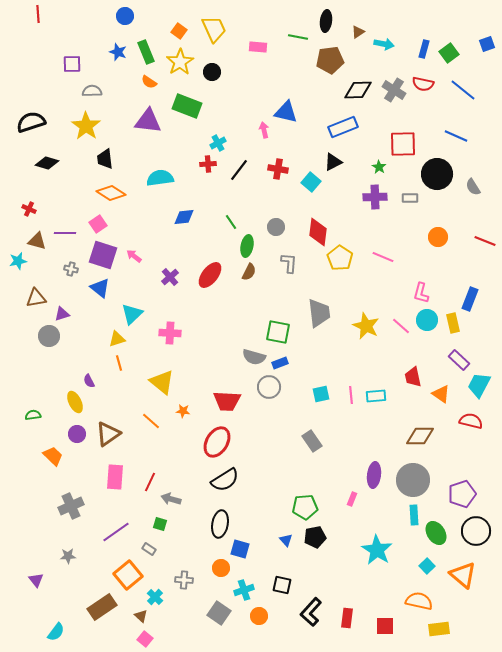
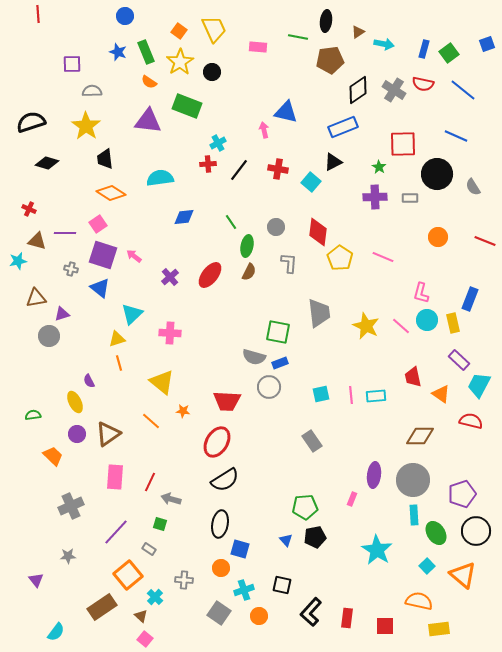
black diamond at (358, 90): rotated 32 degrees counterclockwise
purple line at (116, 532): rotated 12 degrees counterclockwise
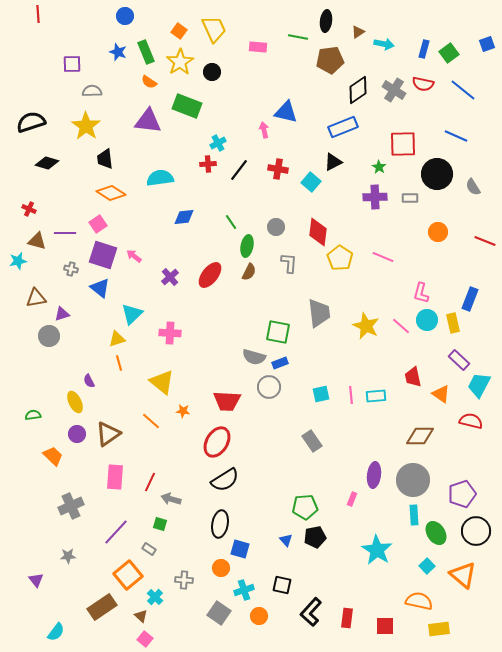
orange circle at (438, 237): moved 5 px up
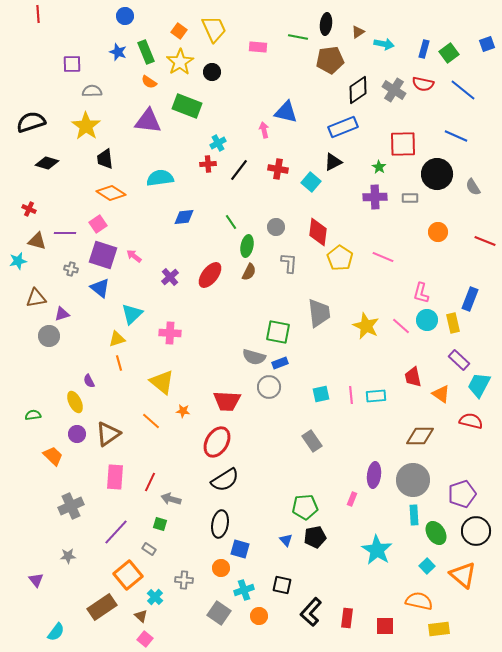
black ellipse at (326, 21): moved 3 px down
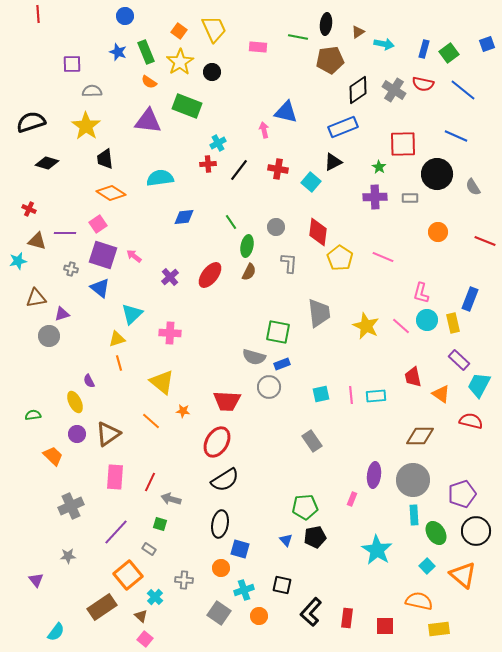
blue rectangle at (280, 363): moved 2 px right, 1 px down
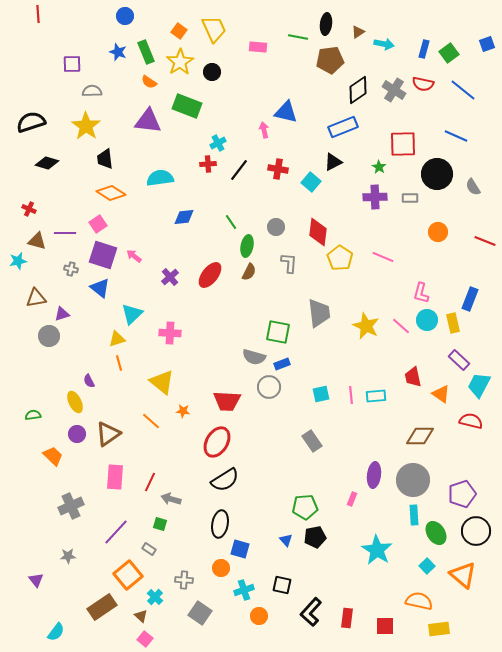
gray square at (219, 613): moved 19 px left
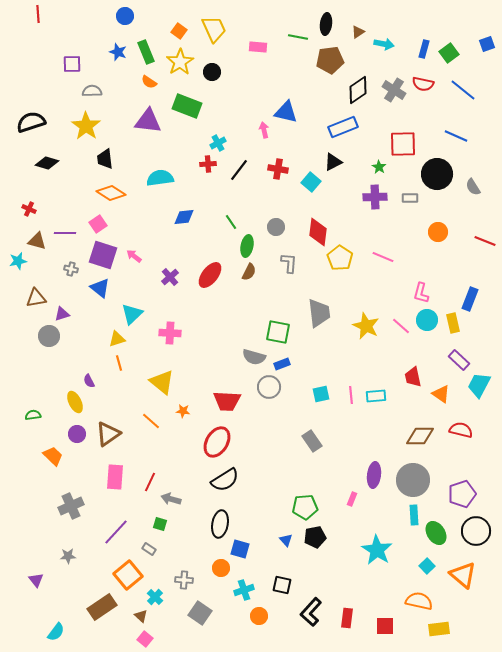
red semicircle at (471, 421): moved 10 px left, 9 px down
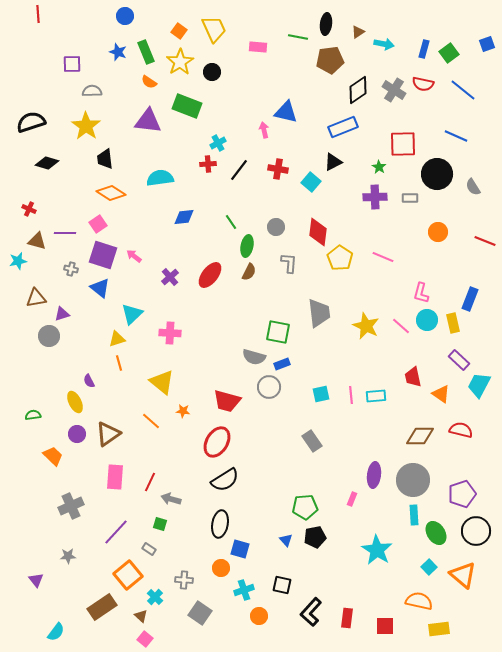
red trapezoid at (227, 401): rotated 12 degrees clockwise
cyan square at (427, 566): moved 2 px right, 1 px down
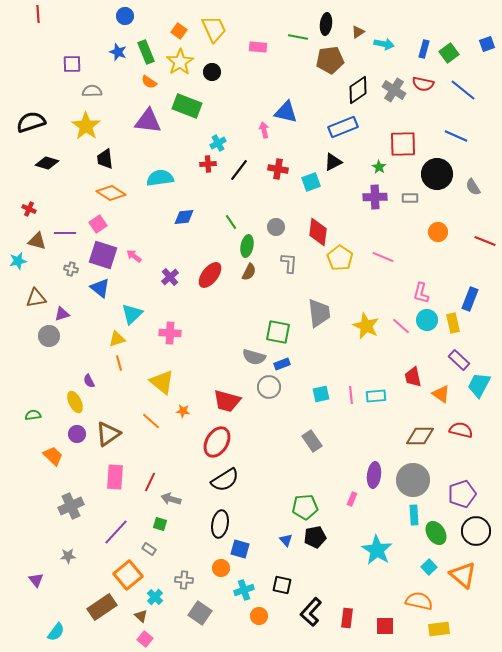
cyan square at (311, 182): rotated 30 degrees clockwise
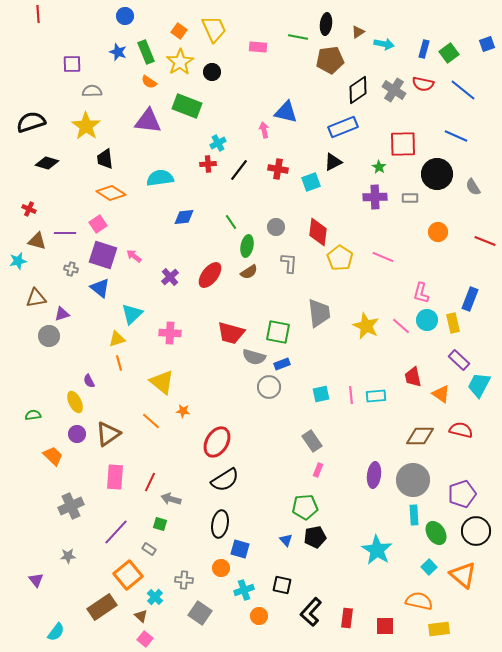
brown semicircle at (249, 272): rotated 30 degrees clockwise
red trapezoid at (227, 401): moved 4 px right, 68 px up
pink rectangle at (352, 499): moved 34 px left, 29 px up
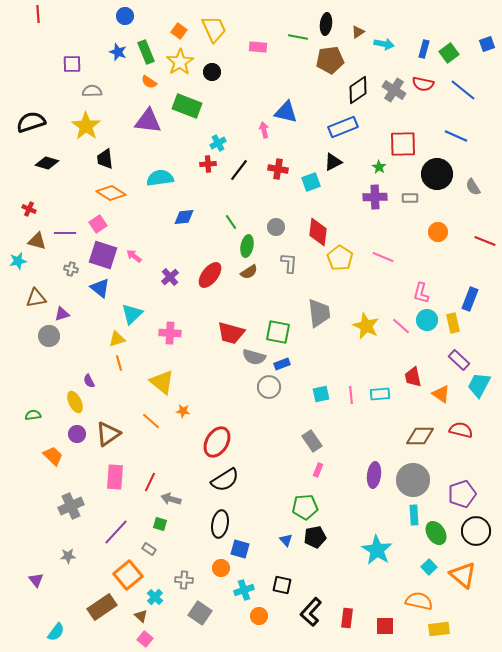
cyan rectangle at (376, 396): moved 4 px right, 2 px up
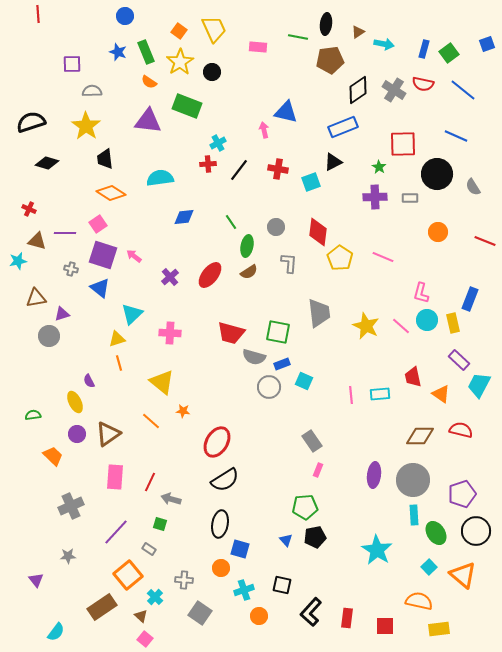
cyan square at (321, 394): moved 17 px left, 13 px up; rotated 36 degrees clockwise
